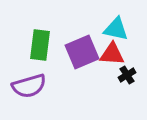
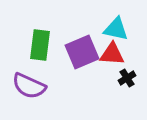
black cross: moved 3 px down
purple semicircle: rotated 40 degrees clockwise
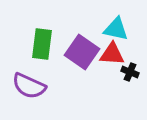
green rectangle: moved 2 px right, 1 px up
purple square: rotated 32 degrees counterclockwise
black cross: moved 3 px right, 6 px up; rotated 36 degrees counterclockwise
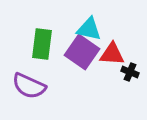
cyan triangle: moved 27 px left
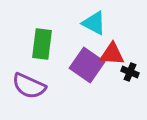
cyan triangle: moved 5 px right, 6 px up; rotated 16 degrees clockwise
purple square: moved 5 px right, 13 px down
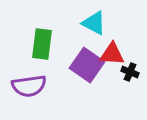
purple semicircle: rotated 32 degrees counterclockwise
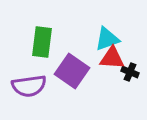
cyan triangle: moved 13 px right, 16 px down; rotated 48 degrees counterclockwise
green rectangle: moved 2 px up
red triangle: moved 4 px down
purple square: moved 15 px left, 6 px down
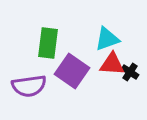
green rectangle: moved 6 px right, 1 px down
red triangle: moved 6 px down
black cross: rotated 12 degrees clockwise
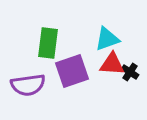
purple square: rotated 36 degrees clockwise
purple semicircle: moved 1 px left, 1 px up
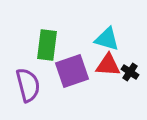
cyan triangle: rotated 36 degrees clockwise
green rectangle: moved 1 px left, 2 px down
red triangle: moved 4 px left, 1 px down
purple semicircle: rotated 96 degrees counterclockwise
